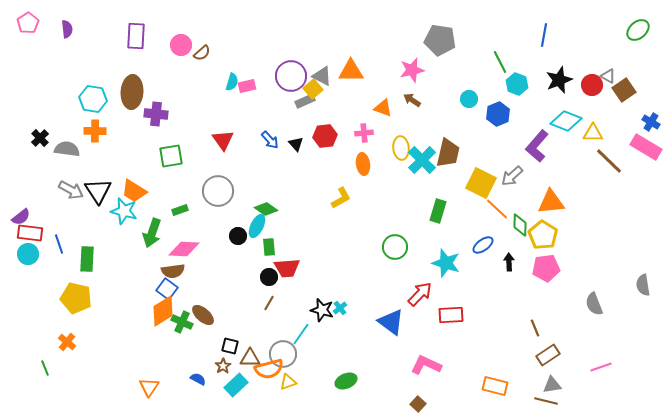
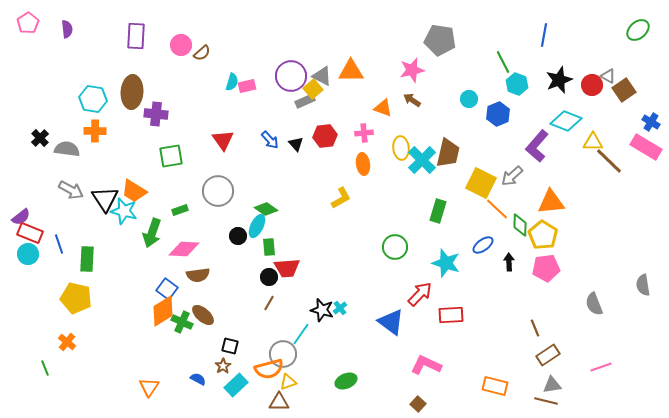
green line at (500, 62): moved 3 px right
yellow triangle at (593, 133): moved 9 px down
black triangle at (98, 191): moved 7 px right, 8 px down
red rectangle at (30, 233): rotated 15 degrees clockwise
brown semicircle at (173, 271): moved 25 px right, 4 px down
brown triangle at (250, 358): moved 29 px right, 44 px down
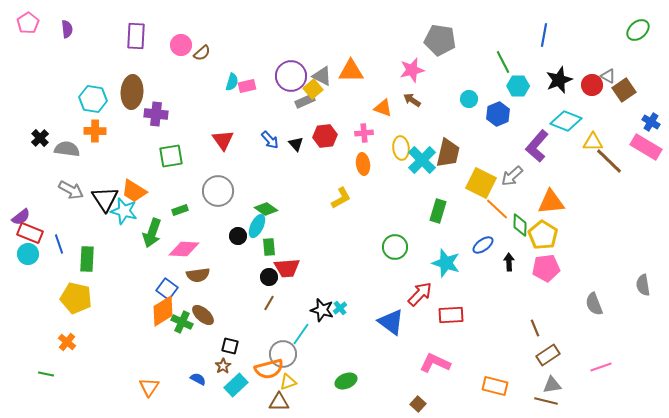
cyan hexagon at (517, 84): moved 1 px right, 2 px down; rotated 20 degrees counterclockwise
pink L-shape at (426, 365): moved 9 px right, 2 px up
green line at (45, 368): moved 1 px right, 6 px down; rotated 56 degrees counterclockwise
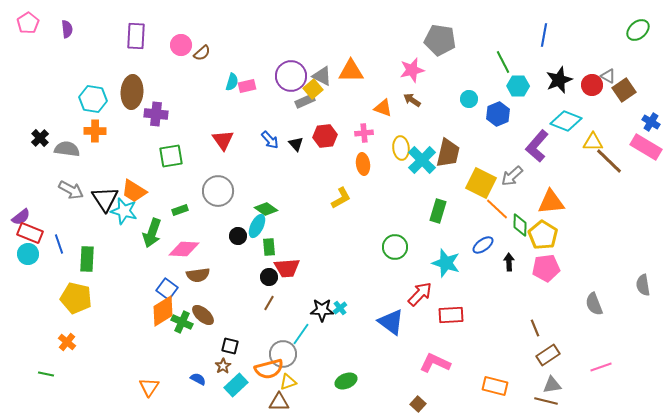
black star at (322, 310): rotated 15 degrees counterclockwise
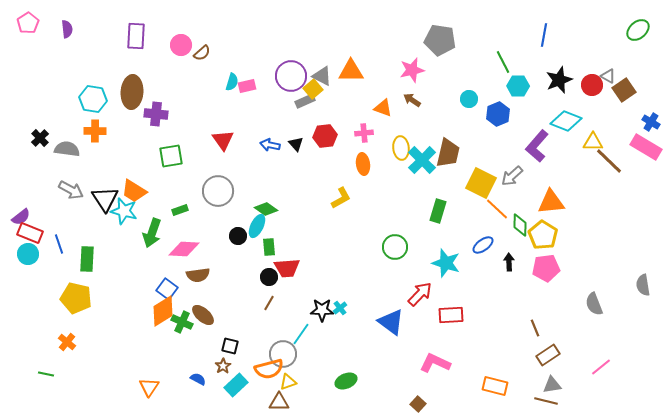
blue arrow at (270, 140): moved 5 px down; rotated 144 degrees clockwise
pink line at (601, 367): rotated 20 degrees counterclockwise
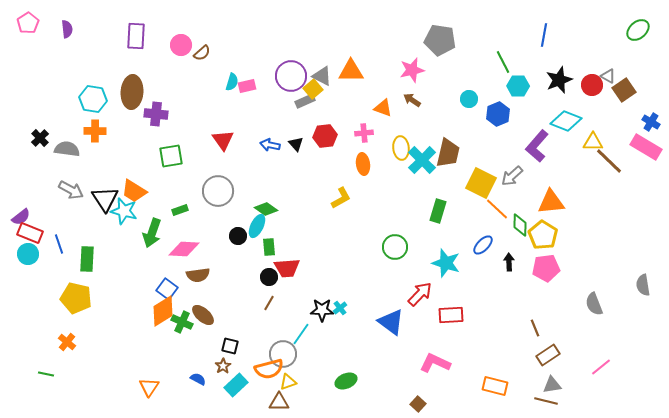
blue ellipse at (483, 245): rotated 10 degrees counterclockwise
